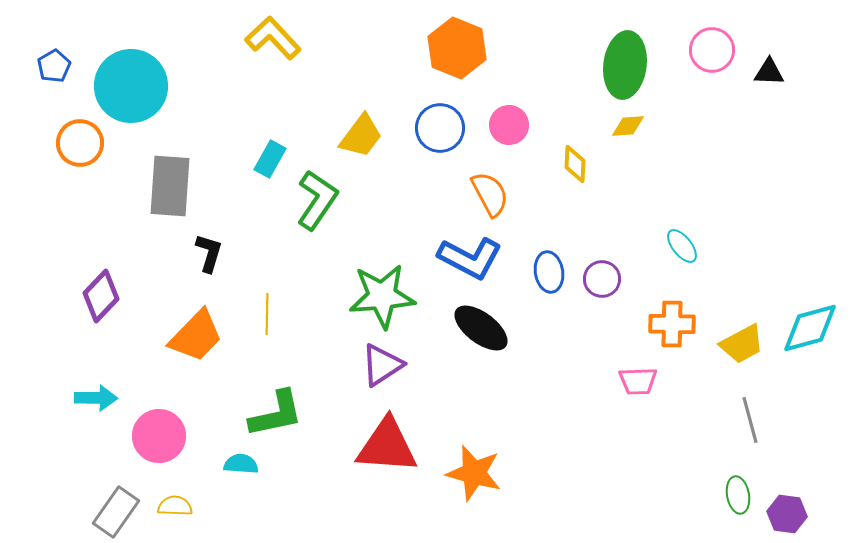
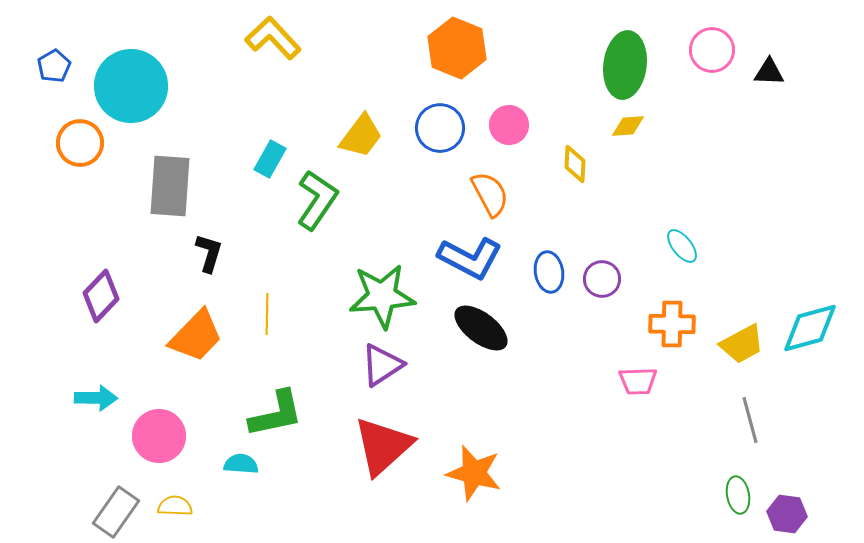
red triangle at (387, 446): moved 4 px left; rotated 46 degrees counterclockwise
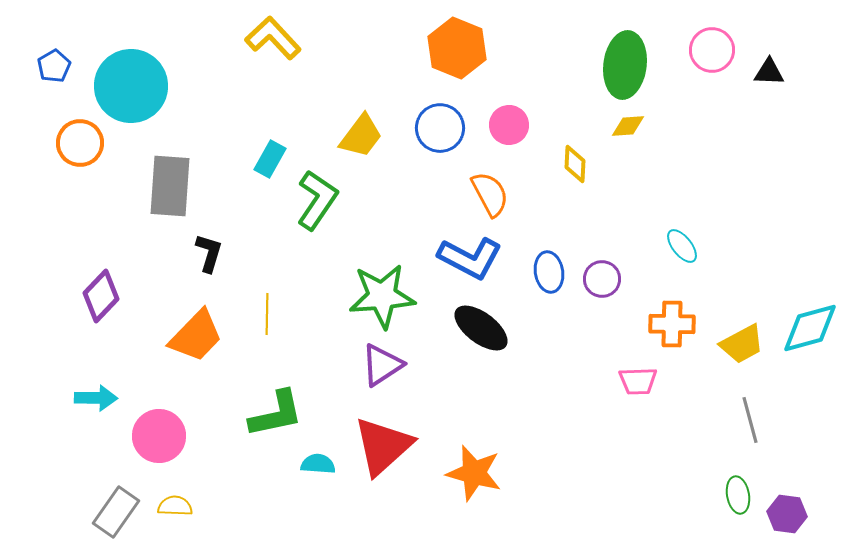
cyan semicircle at (241, 464): moved 77 px right
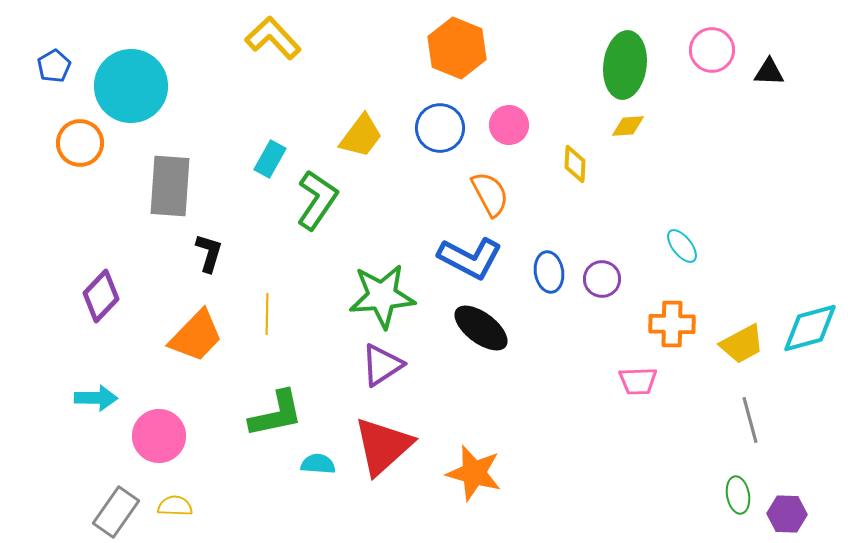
purple hexagon at (787, 514): rotated 6 degrees counterclockwise
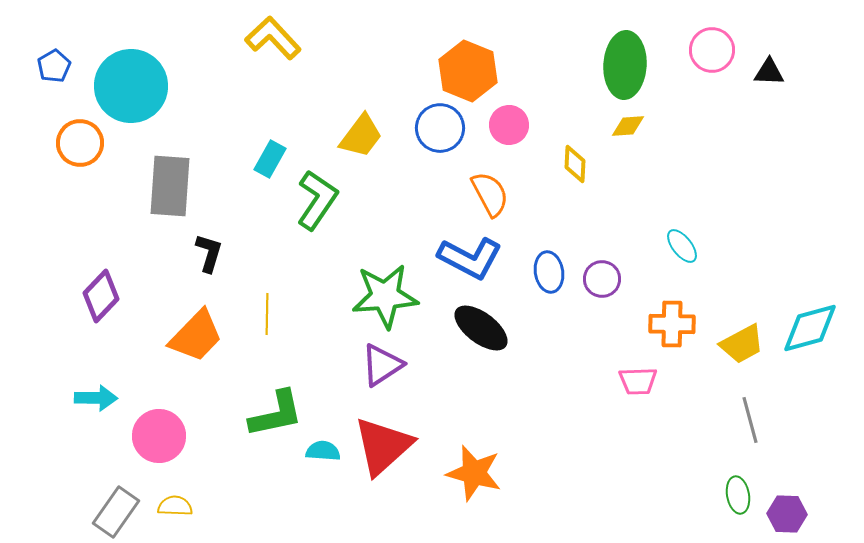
orange hexagon at (457, 48): moved 11 px right, 23 px down
green ellipse at (625, 65): rotated 4 degrees counterclockwise
green star at (382, 296): moved 3 px right
cyan semicircle at (318, 464): moved 5 px right, 13 px up
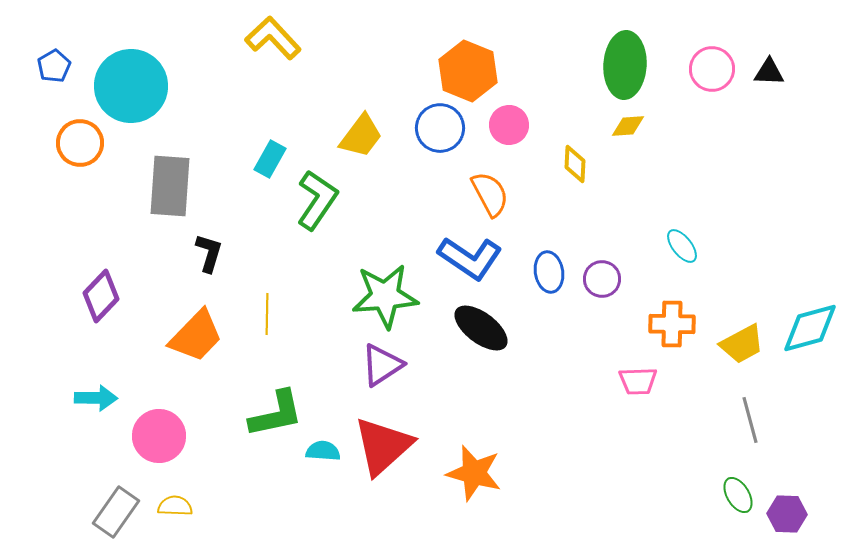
pink circle at (712, 50): moved 19 px down
blue L-shape at (470, 258): rotated 6 degrees clockwise
green ellipse at (738, 495): rotated 21 degrees counterclockwise
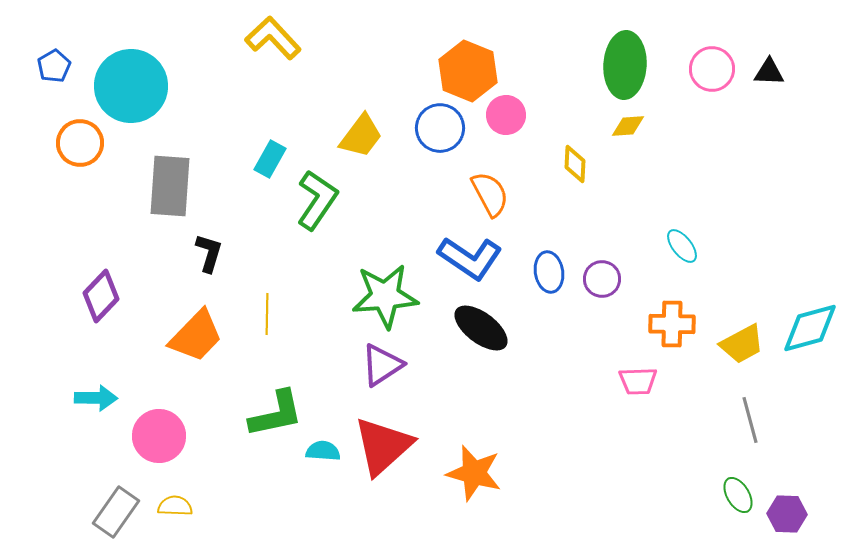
pink circle at (509, 125): moved 3 px left, 10 px up
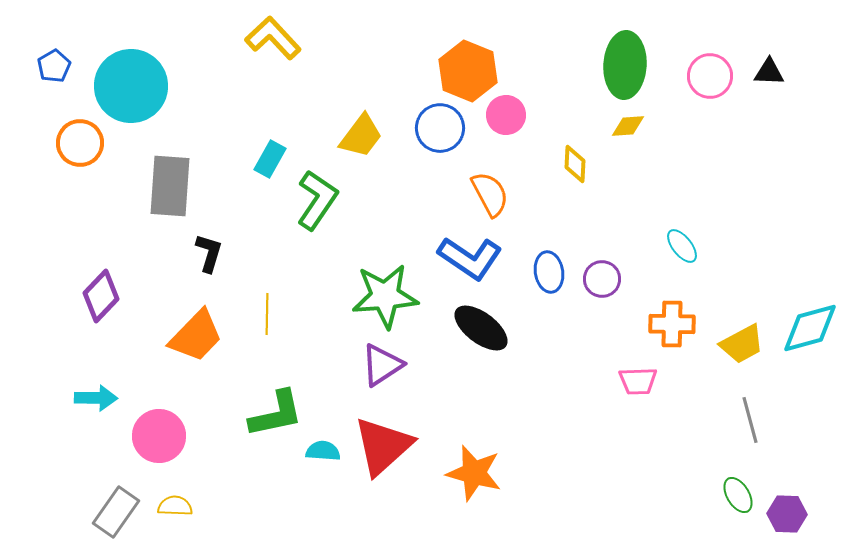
pink circle at (712, 69): moved 2 px left, 7 px down
